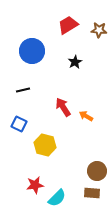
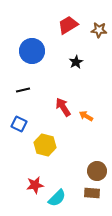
black star: moved 1 px right
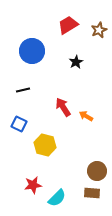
brown star: rotated 28 degrees counterclockwise
red star: moved 2 px left
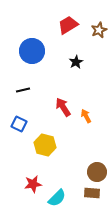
orange arrow: rotated 32 degrees clockwise
brown circle: moved 1 px down
red star: moved 1 px up
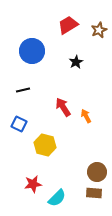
brown rectangle: moved 2 px right
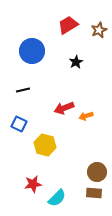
red arrow: moved 1 px right, 1 px down; rotated 78 degrees counterclockwise
orange arrow: rotated 80 degrees counterclockwise
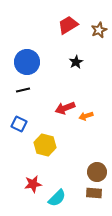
blue circle: moved 5 px left, 11 px down
red arrow: moved 1 px right
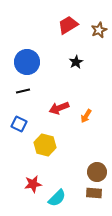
black line: moved 1 px down
red arrow: moved 6 px left
orange arrow: rotated 40 degrees counterclockwise
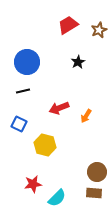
black star: moved 2 px right
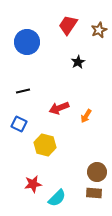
red trapezoid: rotated 25 degrees counterclockwise
blue circle: moved 20 px up
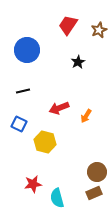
blue circle: moved 8 px down
yellow hexagon: moved 3 px up
brown rectangle: rotated 28 degrees counterclockwise
cyan semicircle: rotated 120 degrees clockwise
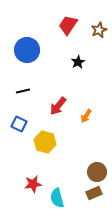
red arrow: moved 1 px left, 2 px up; rotated 30 degrees counterclockwise
